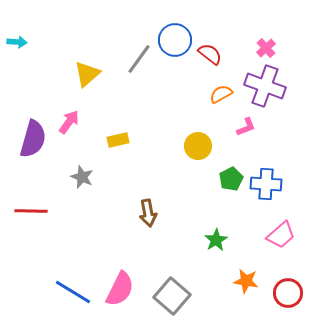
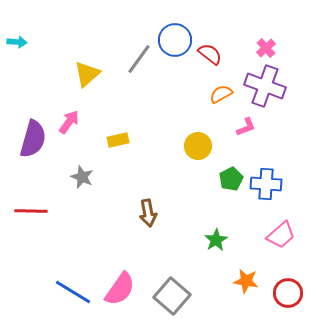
pink semicircle: rotated 9 degrees clockwise
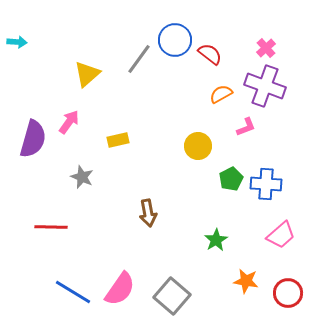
red line: moved 20 px right, 16 px down
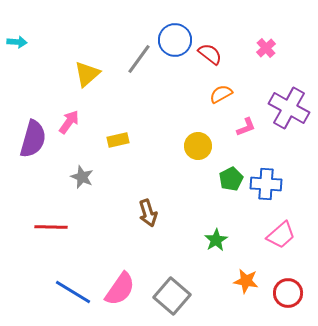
purple cross: moved 24 px right, 22 px down; rotated 9 degrees clockwise
brown arrow: rotated 8 degrees counterclockwise
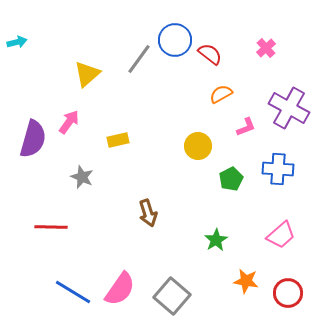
cyan arrow: rotated 18 degrees counterclockwise
blue cross: moved 12 px right, 15 px up
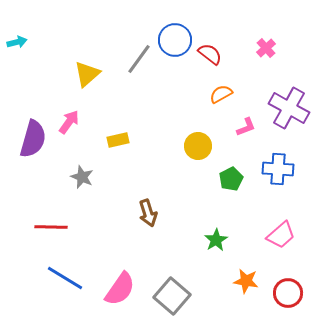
blue line: moved 8 px left, 14 px up
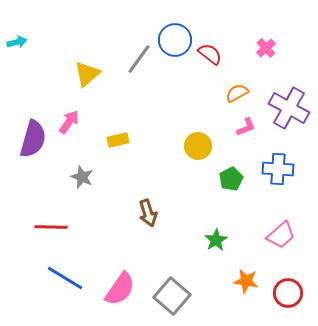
orange semicircle: moved 16 px right, 1 px up
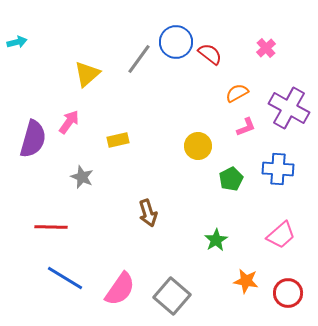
blue circle: moved 1 px right, 2 px down
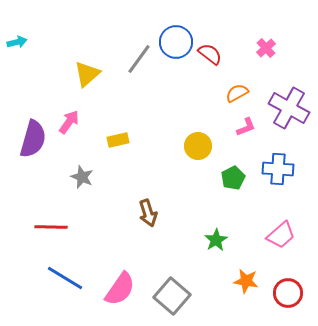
green pentagon: moved 2 px right, 1 px up
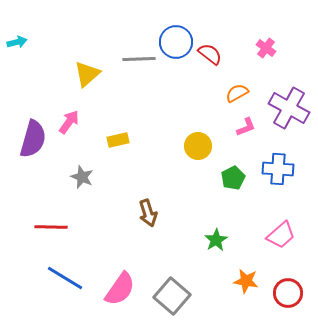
pink cross: rotated 12 degrees counterclockwise
gray line: rotated 52 degrees clockwise
